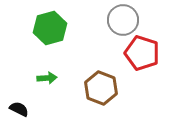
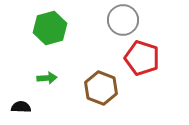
red pentagon: moved 5 px down
black semicircle: moved 2 px right, 2 px up; rotated 24 degrees counterclockwise
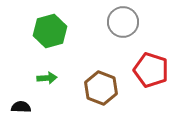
gray circle: moved 2 px down
green hexagon: moved 3 px down
red pentagon: moved 9 px right, 12 px down
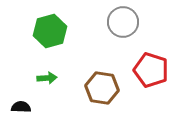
brown hexagon: moved 1 px right; rotated 12 degrees counterclockwise
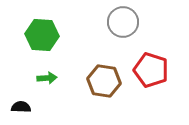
green hexagon: moved 8 px left, 4 px down; rotated 20 degrees clockwise
brown hexagon: moved 2 px right, 7 px up
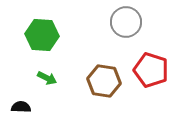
gray circle: moved 3 px right
green arrow: rotated 30 degrees clockwise
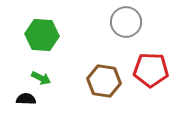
red pentagon: rotated 16 degrees counterclockwise
green arrow: moved 6 px left
black semicircle: moved 5 px right, 8 px up
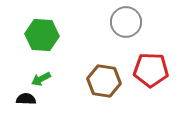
green arrow: moved 1 px down; rotated 126 degrees clockwise
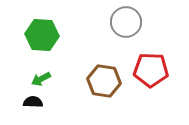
black semicircle: moved 7 px right, 3 px down
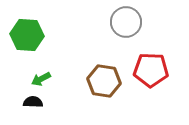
green hexagon: moved 15 px left
